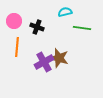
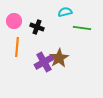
brown star: rotated 24 degrees clockwise
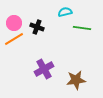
pink circle: moved 2 px down
orange line: moved 3 px left, 8 px up; rotated 54 degrees clockwise
brown star: moved 17 px right, 22 px down; rotated 24 degrees clockwise
purple cross: moved 7 px down
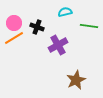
green line: moved 7 px right, 2 px up
orange line: moved 1 px up
purple cross: moved 14 px right, 24 px up
brown star: rotated 18 degrees counterclockwise
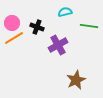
pink circle: moved 2 px left
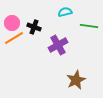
black cross: moved 3 px left
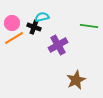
cyan semicircle: moved 23 px left, 5 px down
